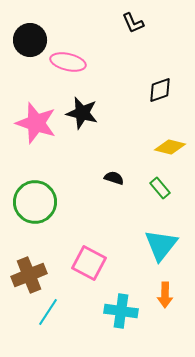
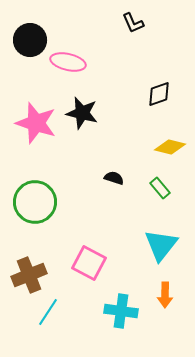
black diamond: moved 1 px left, 4 px down
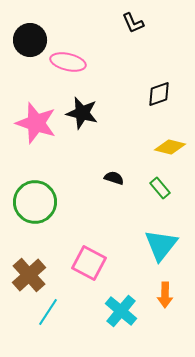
brown cross: rotated 20 degrees counterclockwise
cyan cross: rotated 32 degrees clockwise
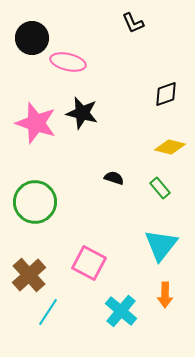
black circle: moved 2 px right, 2 px up
black diamond: moved 7 px right
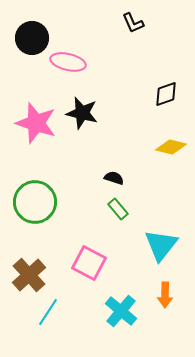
yellow diamond: moved 1 px right
green rectangle: moved 42 px left, 21 px down
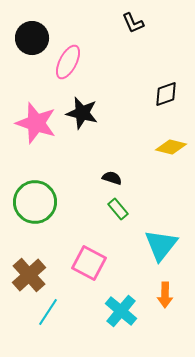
pink ellipse: rotated 76 degrees counterclockwise
black semicircle: moved 2 px left
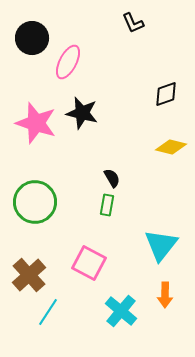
black semicircle: rotated 42 degrees clockwise
green rectangle: moved 11 px left, 4 px up; rotated 50 degrees clockwise
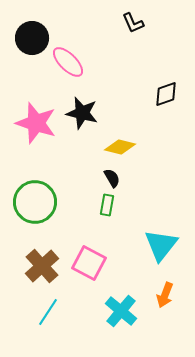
pink ellipse: rotated 72 degrees counterclockwise
yellow diamond: moved 51 px left
brown cross: moved 13 px right, 9 px up
orange arrow: rotated 20 degrees clockwise
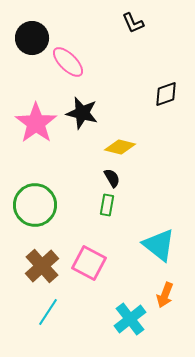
pink star: rotated 18 degrees clockwise
green circle: moved 3 px down
cyan triangle: moved 2 px left; rotated 30 degrees counterclockwise
cyan cross: moved 9 px right, 8 px down; rotated 12 degrees clockwise
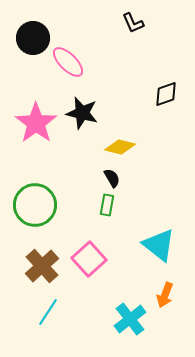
black circle: moved 1 px right
pink square: moved 4 px up; rotated 20 degrees clockwise
